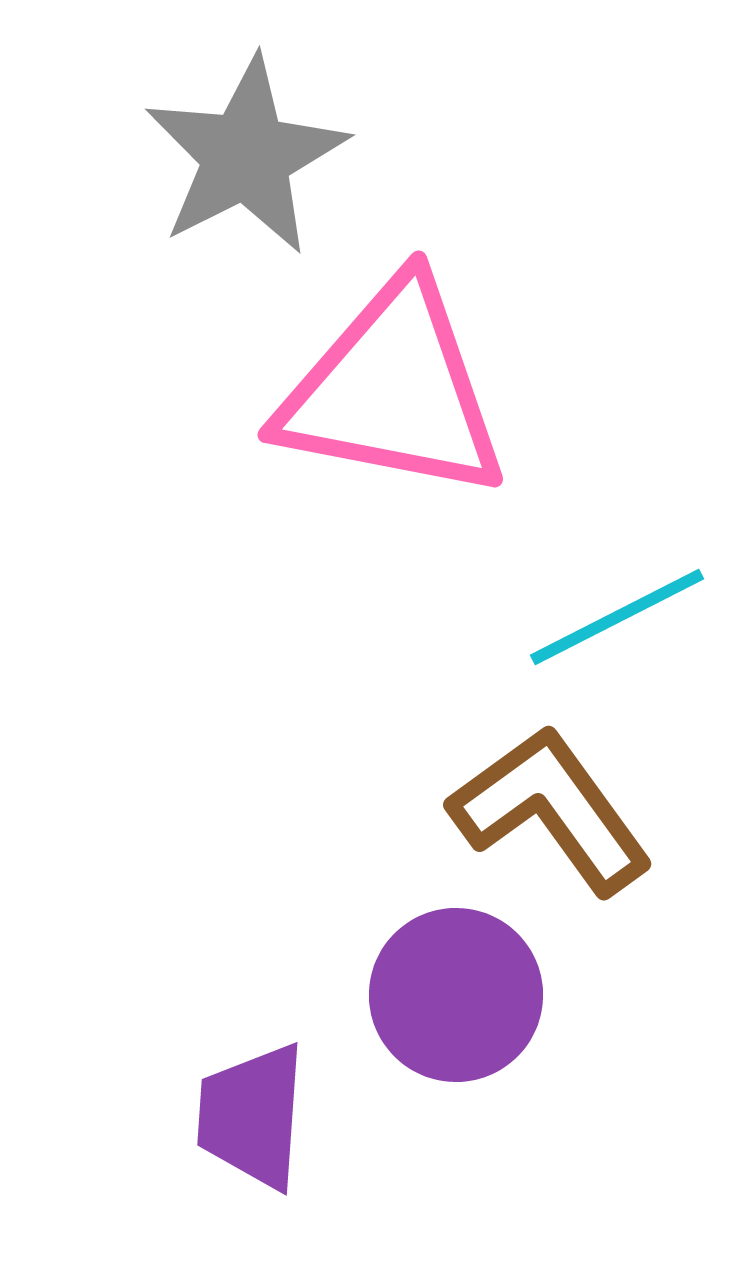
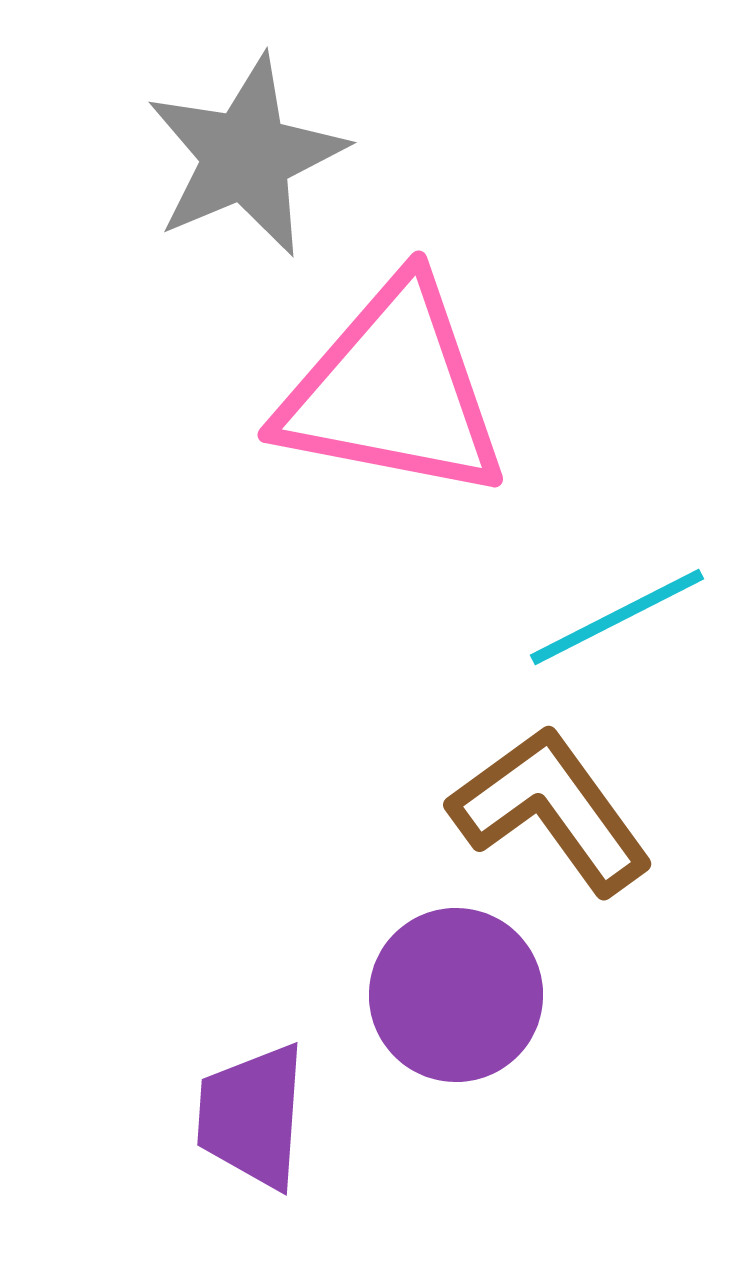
gray star: rotated 4 degrees clockwise
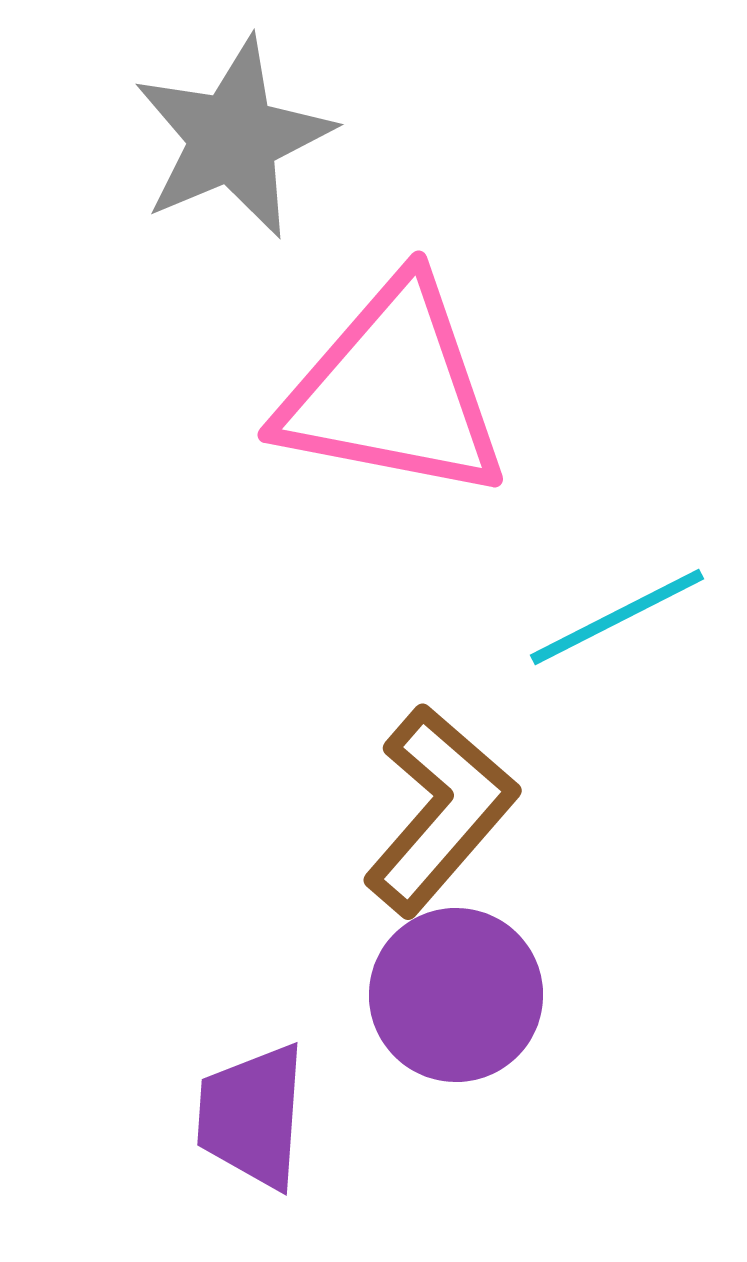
gray star: moved 13 px left, 18 px up
brown L-shape: moved 111 px left; rotated 77 degrees clockwise
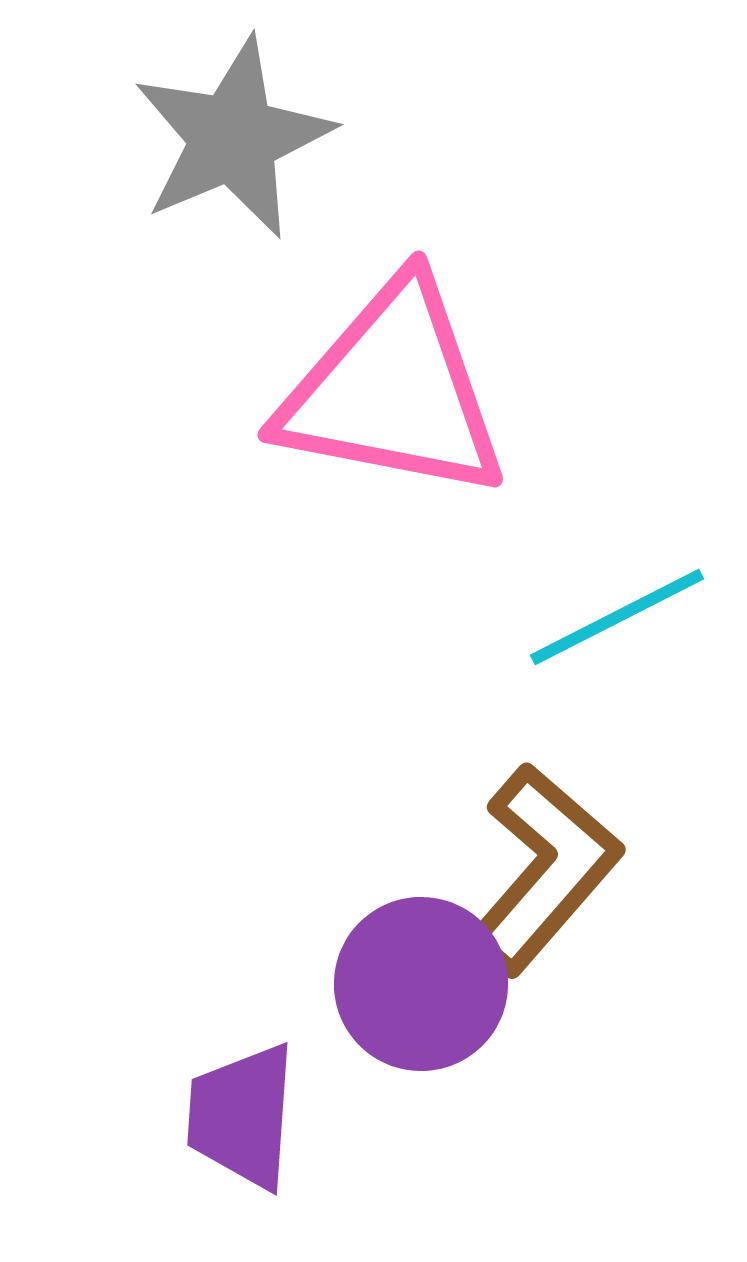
brown L-shape: moved 104 px right, 59 px down
purple circle: moved 35 px left, 11 px up
purple trapezoid: moved 10 px left
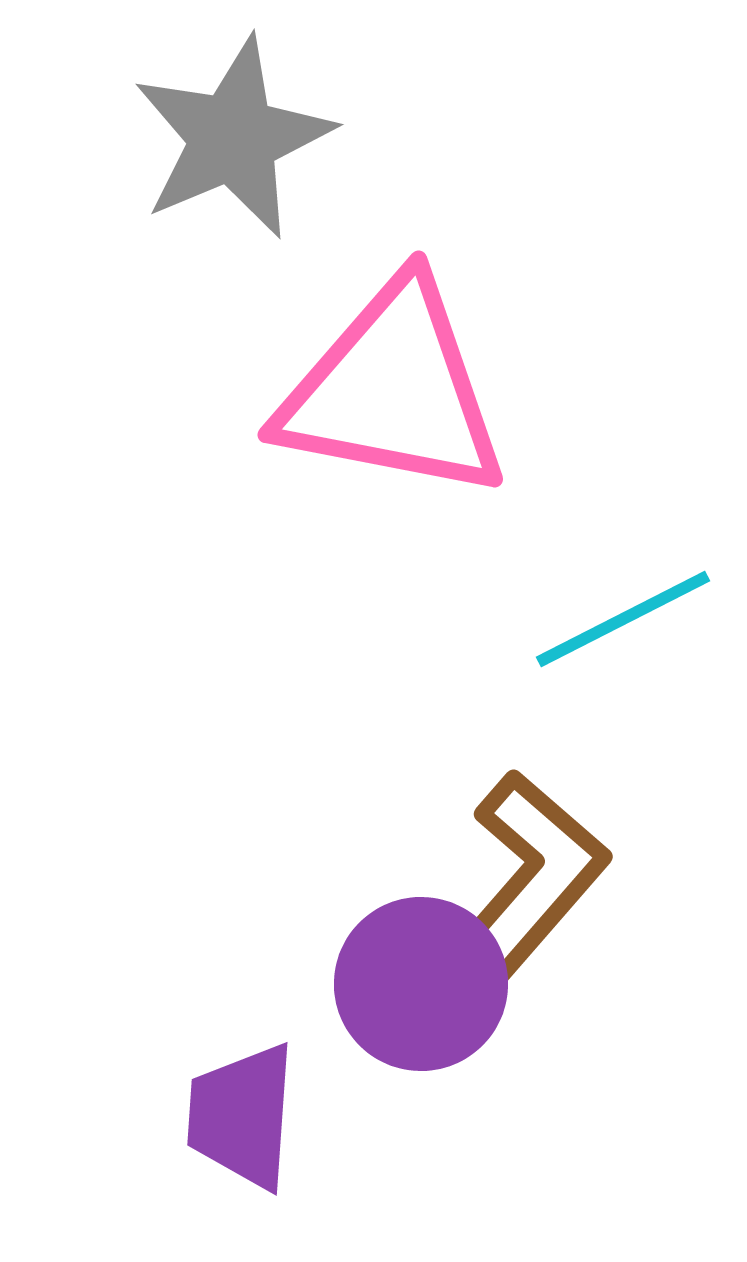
cyan line: moved 6 px right, 2 px down
brown L-shape: moved 13 px left, 7 px down
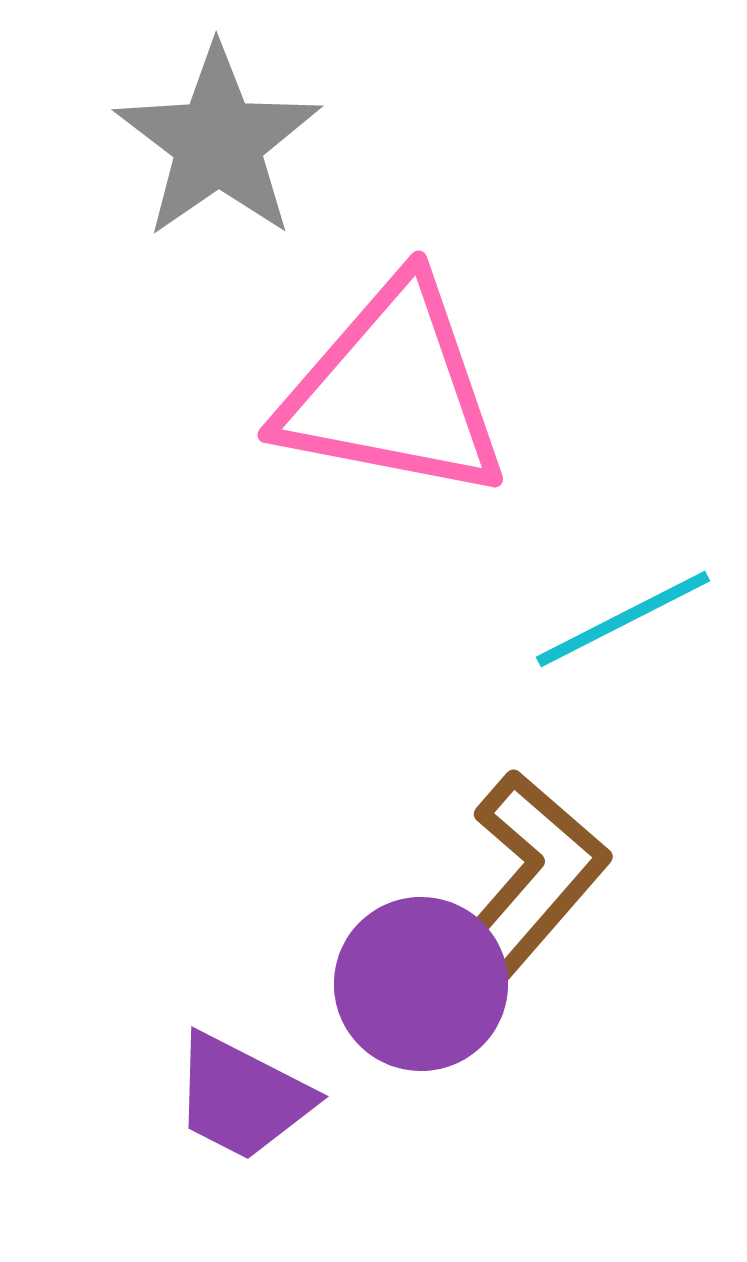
gray star: moved 15 px left, 4 px down; rotated 12 degrees counterclockwise
purple trapezoid: moved 19 px up; rotated 67 degrees counterclockwise
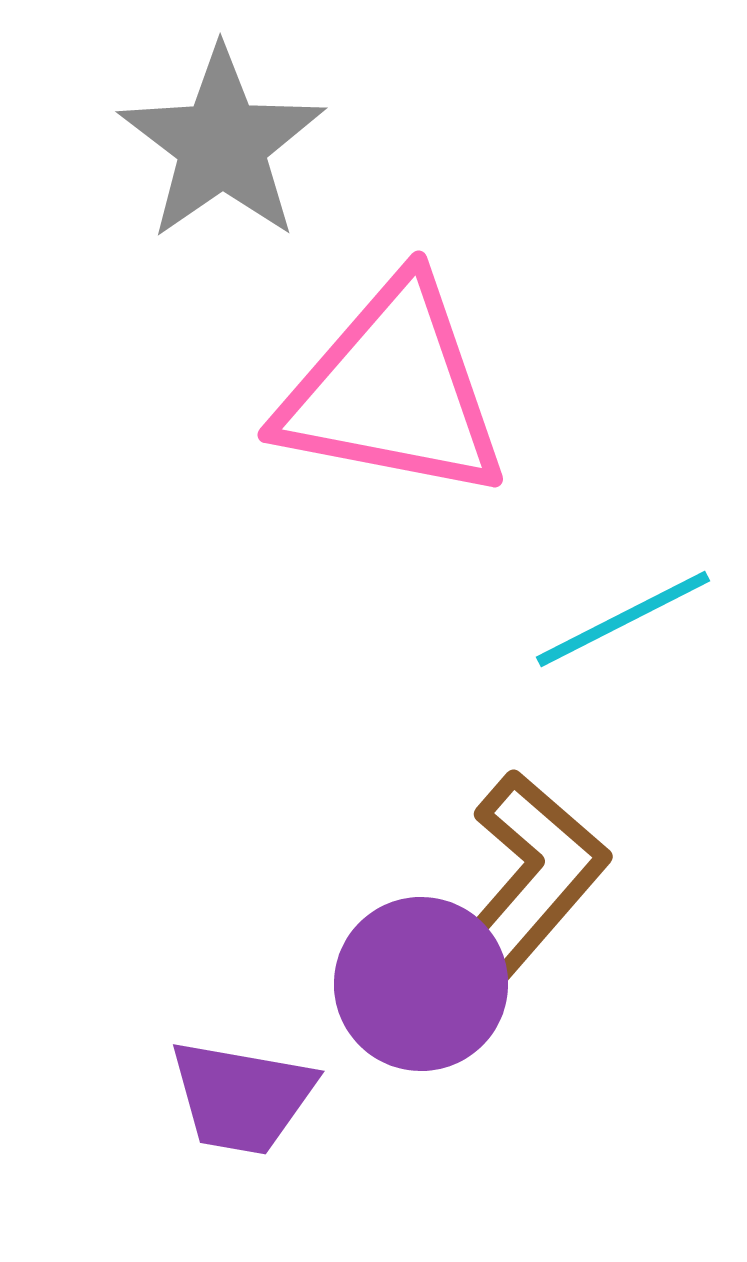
gray star: moved 4 px right, 2 px down
purple trapezoid: rotated 17 degrees counterclockwise
